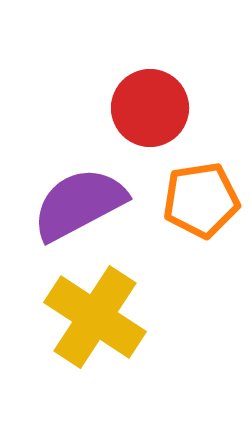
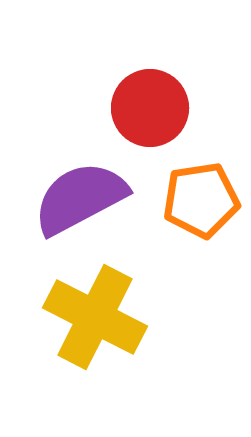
purple semicircle: moved 1 px right, 6 px up
yellow cross: rotated 6 degrees counterclockwise
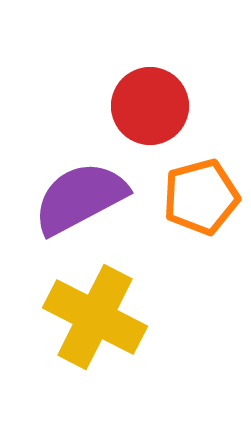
red circle: moved 2 px up
orange pentagon: moved 3 px up; rotated 6 degrees counterclockwise
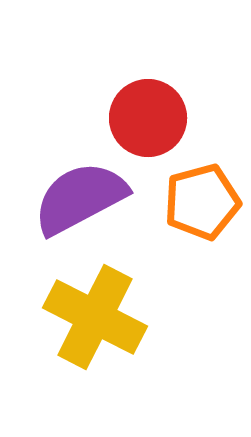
red circle: moved 2 px left, 12 px down
orange pentagon: moved 1 px right, 5 px down
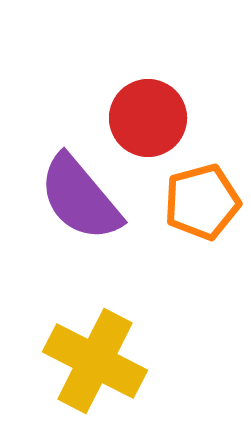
purple semicircle: rotated 102 degrees counterclockwise
yellow cross: moved 44 px down
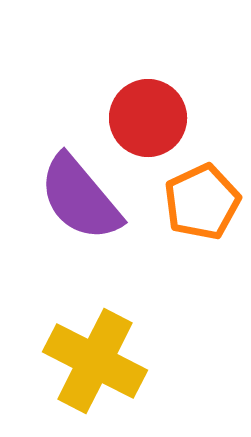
orange pentagon: rotated 10 degrees counterclockwise
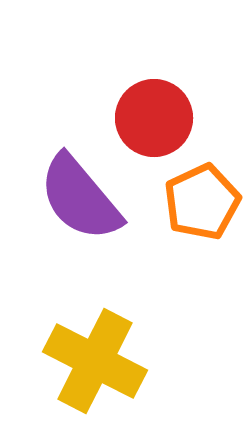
red circle: moved 6 px right
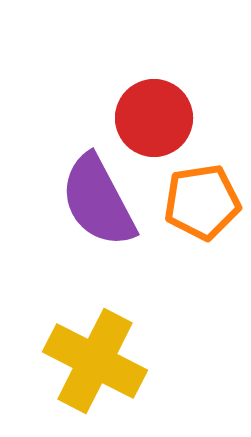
purple semicircle: moved 18 px right, 3 px down; rotated 12 degrees clockwise
orange pentagon: rotated 16 degrees clockwise
